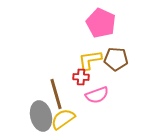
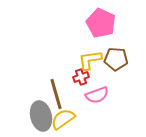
red cross: rotated 21 degrees counterclockwise
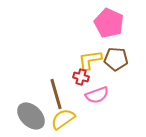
pink pentagon: moved 8 px right
red cross: rotated 35 degrees clockwise
gray ellipse: moved 10 px left; rotated 32 degrees counterclockwise
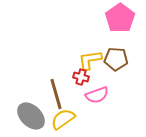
pink pentagon: moved 11 px right, 5 px up; rotated 12 degrees clockwise
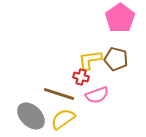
brown pentagon: rotated 10 degrees clockwise
brown line: moved 3 px right; rotated 56 degrees counterclockwise
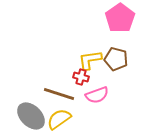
yellow semicircle: moved 4 px left
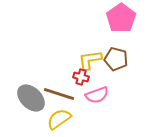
pink pentagon: moved 1 px right
gray ellipse: moved 18 px up
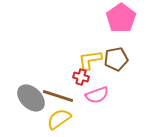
brown pentagon: rotated 25 degrees counterclockwise
brown line: moved 1 px left, 2 px down
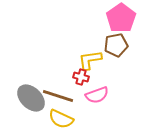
brown pentagon: moved 14 px up
yellow semicircle: moved 2 px right; rotated 120 degrees counterclockwise
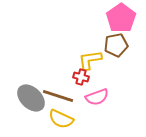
pink semicircle: moved 2 px down
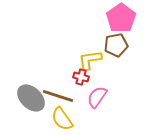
pink semicircle: rotated 145 degrees clockwise
yellow semicircle: moved 1 px right; rotated 30 degrees clockwise
